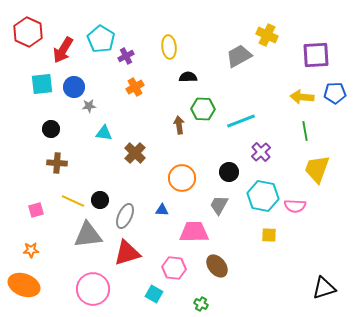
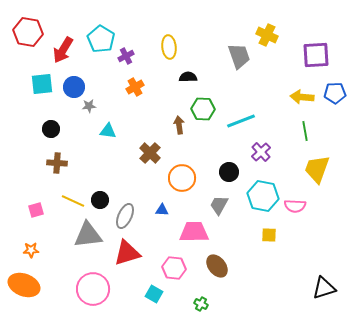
red hexagon at (28, 32): rotated 16 degrees counterclockwise
gray trapezoid at (239, 56): rotated 100 degrees clockwise
cyan triangle at (104, 133): moved 4 px right, 2 px up
brown cross at (135, 153): moved 15 px right
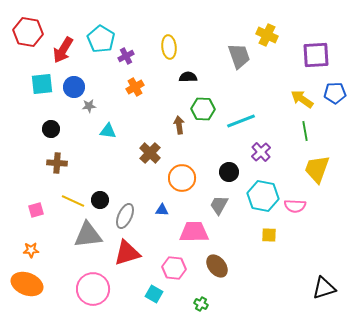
yellow arrow at (302, 97): moved 2 px down; rotated 30 degrees clockwise
orange ellipse at (24, 285): moved 3 px right, 1 px up
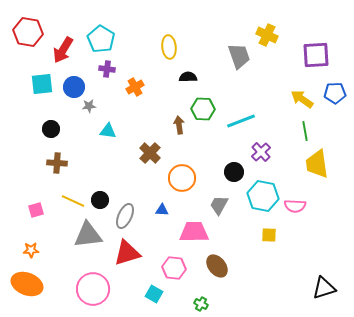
purple cross at (126, 56): moved 19 px left, 13 px down; rotated 35 degrees clockwise
yellow trapezoid at (317, 169): moved 5 px up; rotated 28 degrees counterclockwise
black circle at (229, 172): moved 5 px right
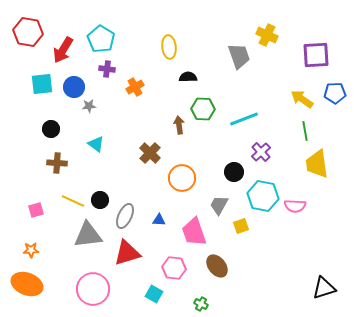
cyan line at (241, 121): moved 3 px right, 2 px up
cyan triangle at (108, 131): moved 12 px left, 13 px down; rotated 30 degrees clockwise
blue triangle at (162, 210): moved 3 px left, 10 px down
pink trapezoid at (194, 232): rotated 108 degrees counterclockwise
yellow square at (269, 235): moved 28 px left, 9 px up; rotated 21 degrees counterclockwise
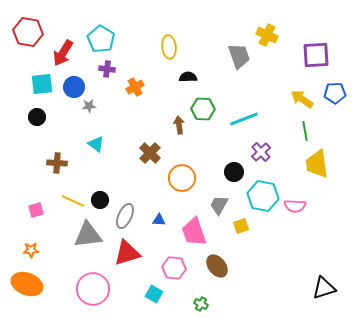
red arrow at (63, 50): moved 3 px down
black circle at (51, 129): moved 14 px left, 12 px up
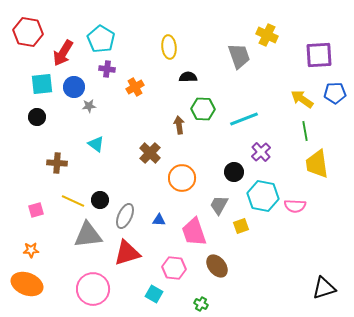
purple square at (316, 55): moved 3 px right
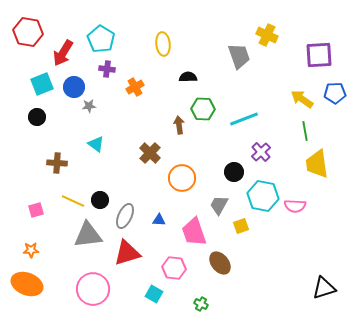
yellow ellipse at (169, 47): moved 6 px left, 3 px up
cyan square at (42, 84): rotated 15 degrees counterclockwise
brown ellipse at (217, 266): moved 3 px right, 3 px up
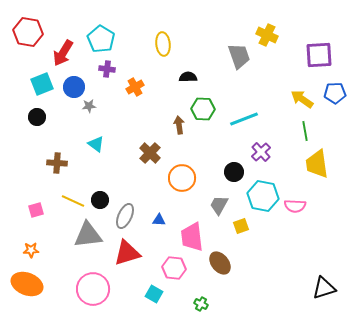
pink trapezoid at (194, 232): moved 2 px left, 5 px down; rotated 12 degrees clockwise
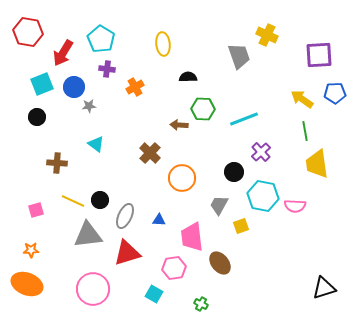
brown arrow at (179, 125): rotated 78 degrees counterclockwise
pink hexagon at (174, 268): rotated 15 degrees counterclockwise
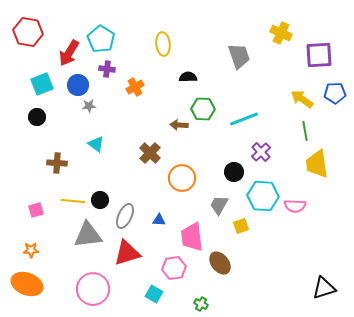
yellow cross at (267, 35): moved 14 px right, 2 px up
red arrow at (63, 53): moved 6 px right
blue circle at (74, 87): moved 4 px right, 2 px up
cyan hexagon at (263, 196): rotated 8 degrees counterclockwise
yellow line at (73, 201): rotated 20 degrees counterclockwise
